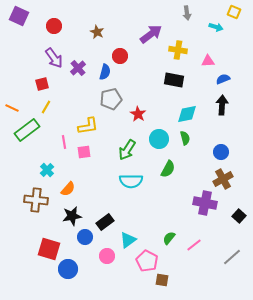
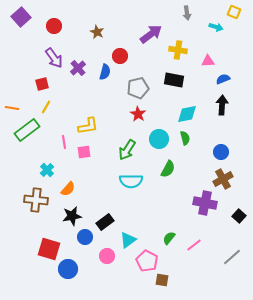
purple square at (19, 16): moved 2 px right, 1 px down; rotated 24 degrees clockwise
gray pentagon at (111, 99): moved 27 px right, 11 px up
orange line at (12, 108): rotated 16 degrees counterclockwise
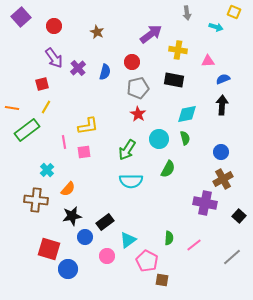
red circle at (120, 56): moved 12 px right, 6 px down
green semicircle at (169, 238): rotated 144 degrees clockwise
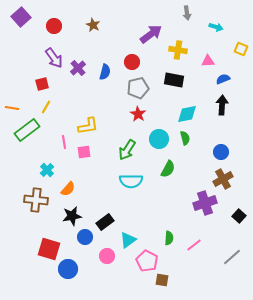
yellow square at (234, 12): moved 7 px right, 37 px down
brown star at (97, 32): moved 4 px left, 7 px up
purple cross at (205, 203): rotated 30 degrees counterclockwise
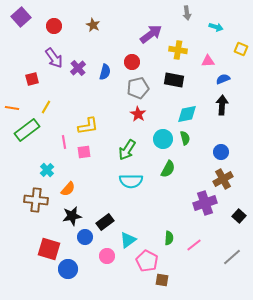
red square at (42, 84): moved 10 px left, 5 px up
cyan circle at (159, 139): moved 4 px right
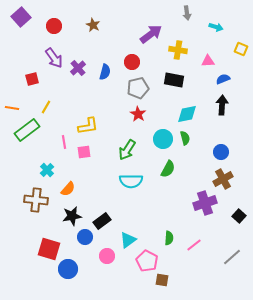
black rectangle at (105, 222): moved 3 px left, 1 px up
